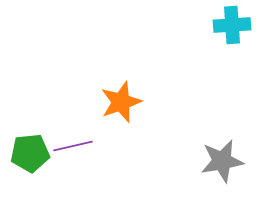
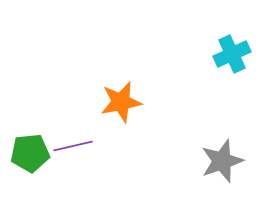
cyan cross: moved 29 px down; rotated 21 degrees counterclockwise
orange star: rotated 9 degrees clockwise
gray star: rotated 9 degrees counterclockwise
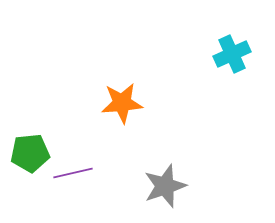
orange star: moved 1 px right, 1 px down; rotated 6 degrees clockwise
purple line: moved 27 px down
gray star: moved 57 px left, 25 px down
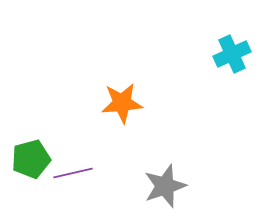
green pentagon: moved 1 px right, 6 px down; rotated 9 degrees counterclockwise
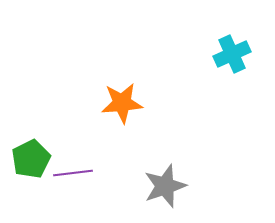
green pentagon: rotated 12 degrees counterclockwise
purple line: rotated 6 degrees clockwise
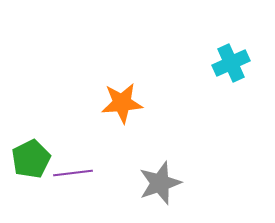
cyan cross: moved 1 px left, 9 px down
gray star: moved 5 px left, 3 px up
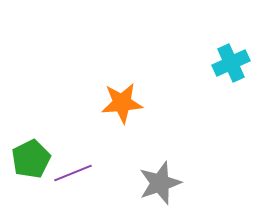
purple line: rotated 15 degrees counterclockwise
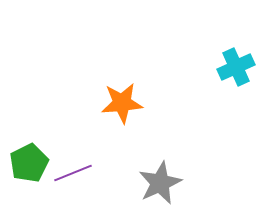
cyan cross: moved 5 px right, 4 px down
green pentagon: moved 2 px left, 4 px down
gray star: rotated 6 degrees counterclockwise
